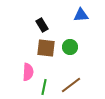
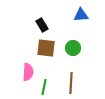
green circle: moved 3 px right, 1 px down
brown line: moved 2 px up; rotated 50 degrees counterclockwise
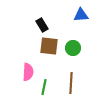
brown square: moved 3 px right, 2 px up
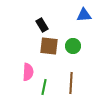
blue triangle: moved 3 px right
green circle: moved 2 px up
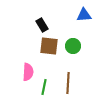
brown line: moved 3 px left
